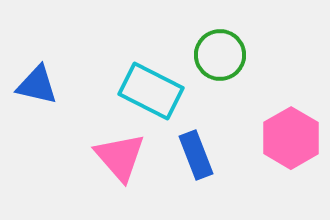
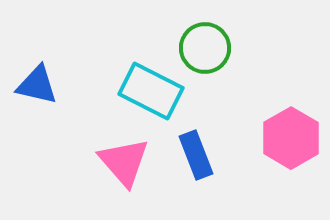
green circle: moved 15 px left, 7 px up
pink triangle: moved 4 px right, 5 px down
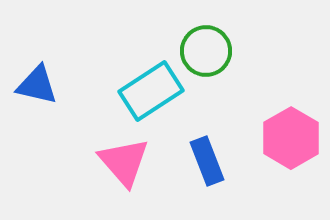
green circle: moved 1 px right, 3 px down
cyan rectangle: rotated 60 degrees counterclockwise
blue rectangle: moved 11 px right, 6 px down
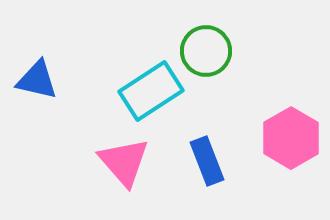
blue triangle: moved 5 px up
